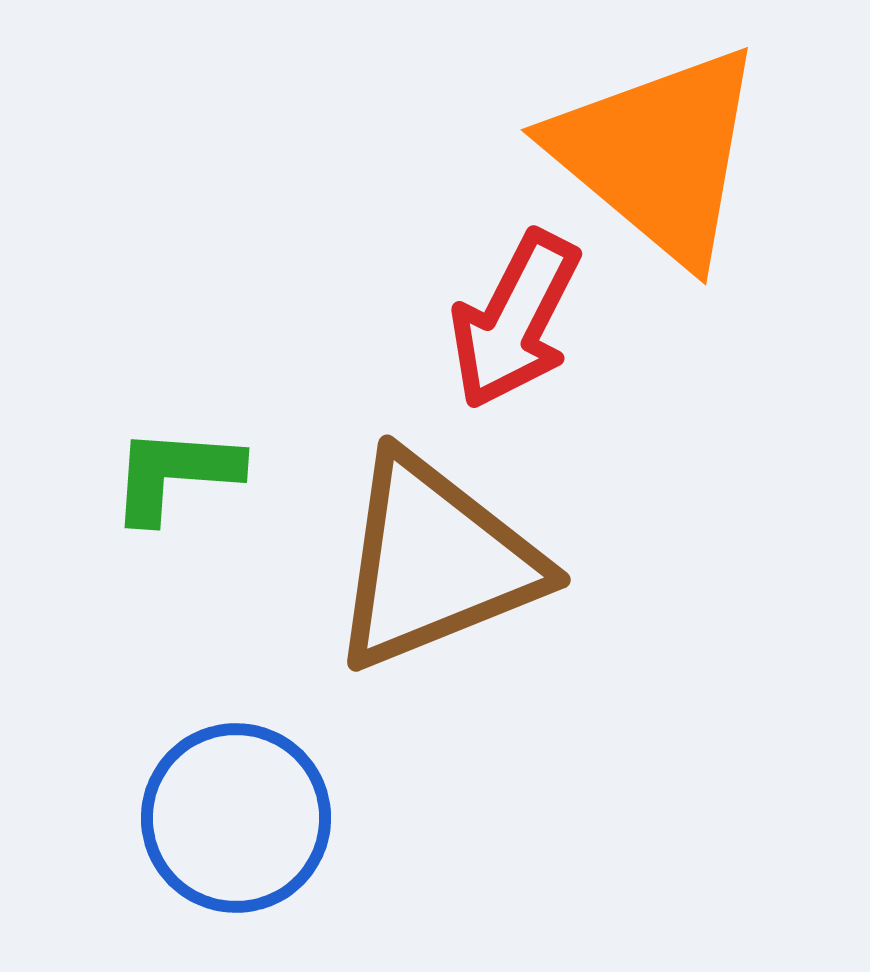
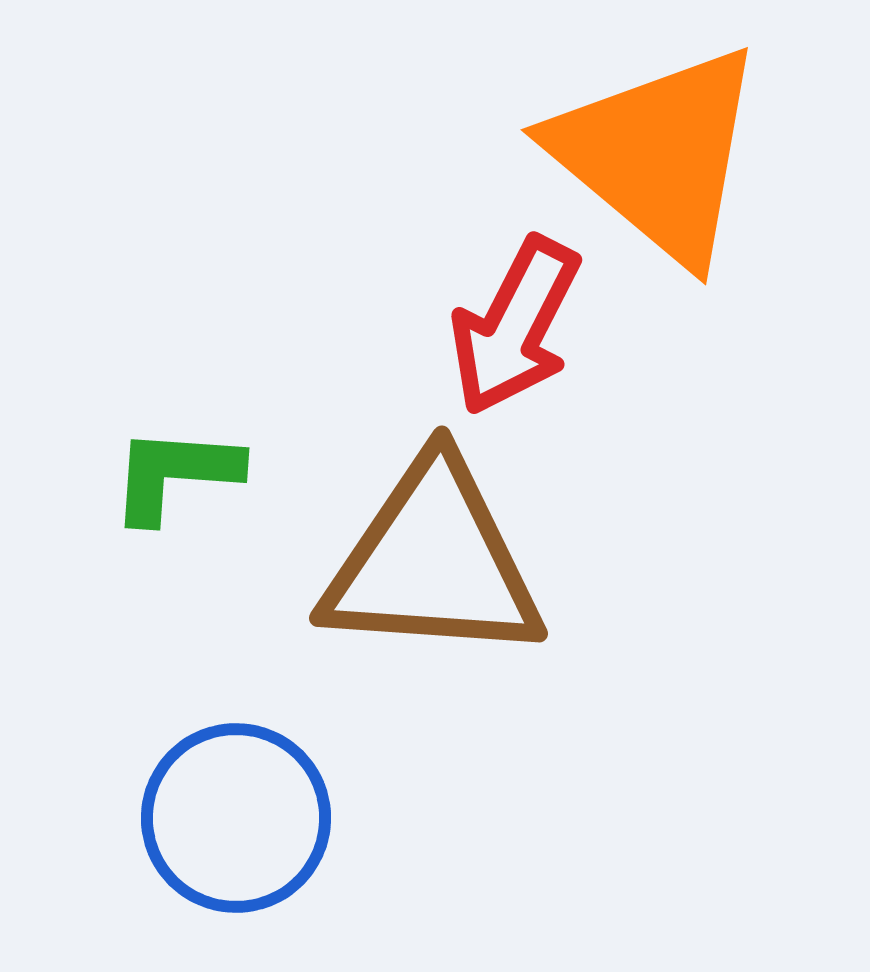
red arrow: moved 6 px down
brown triangle: moved 2 px left; rotated 26 degrees clockwise
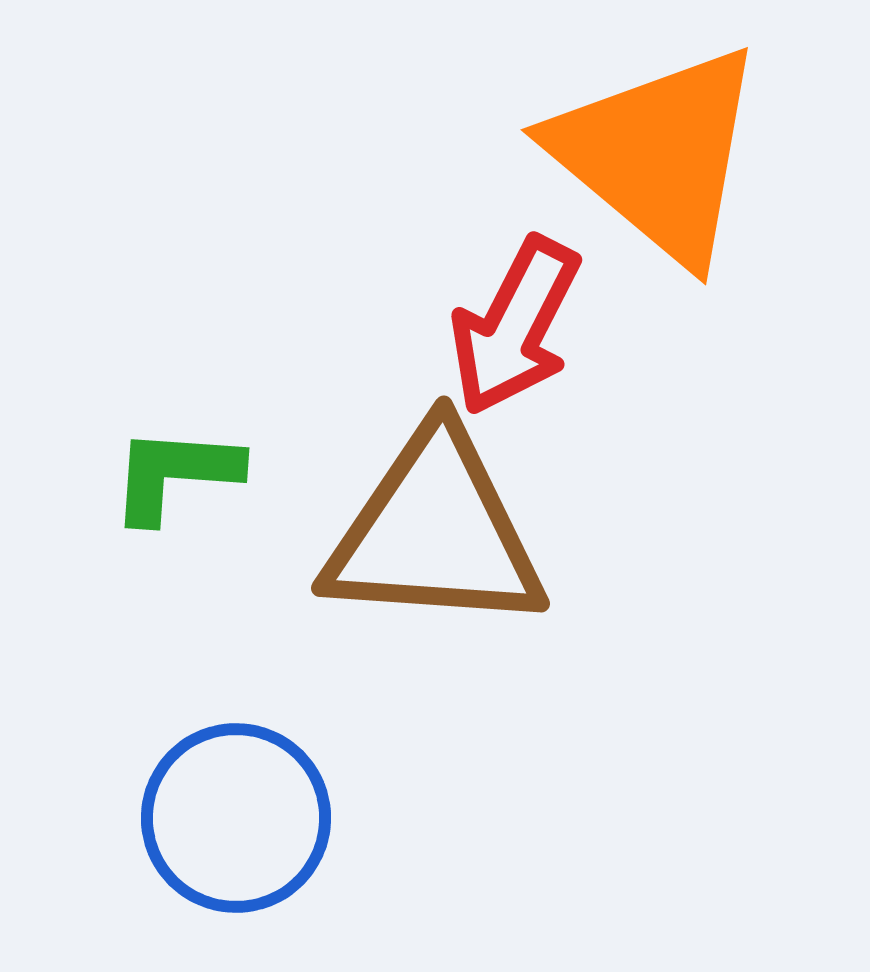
brown triangle: moved 2 px right, 30 px up
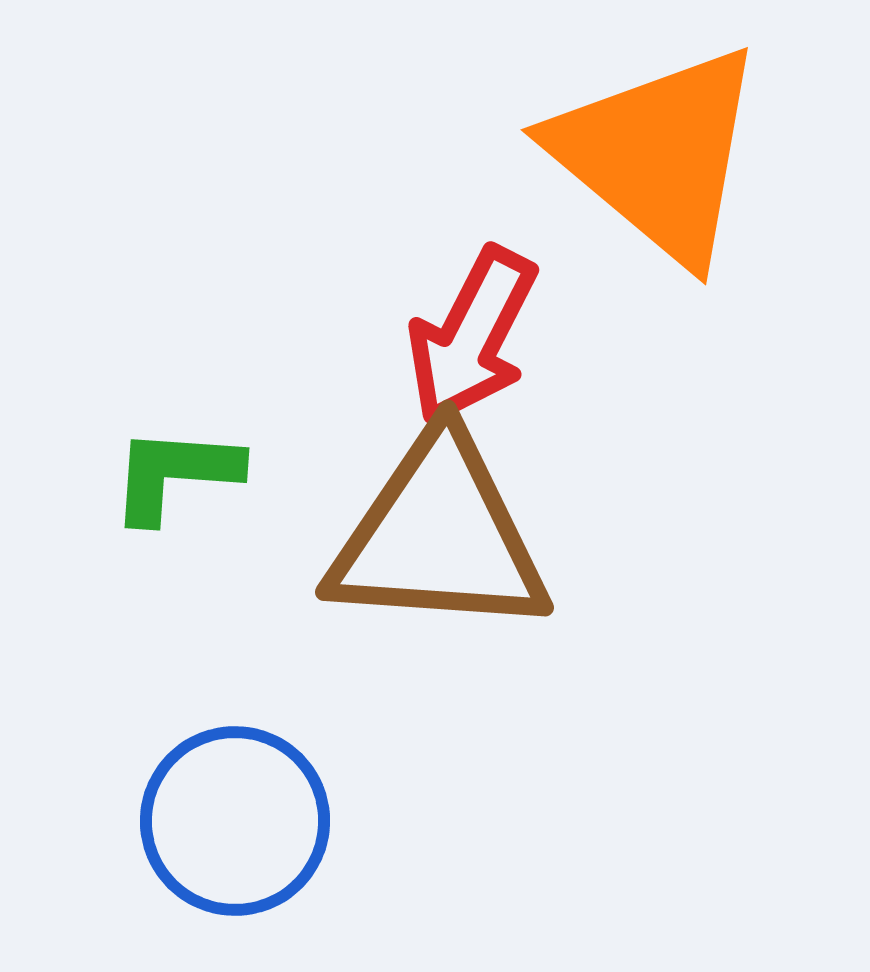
red arrow: moved 43 px left, 10 px down
brown triangle: moved 4 px right, 4 px down
blue circle: moved 1 px left, 3 px down
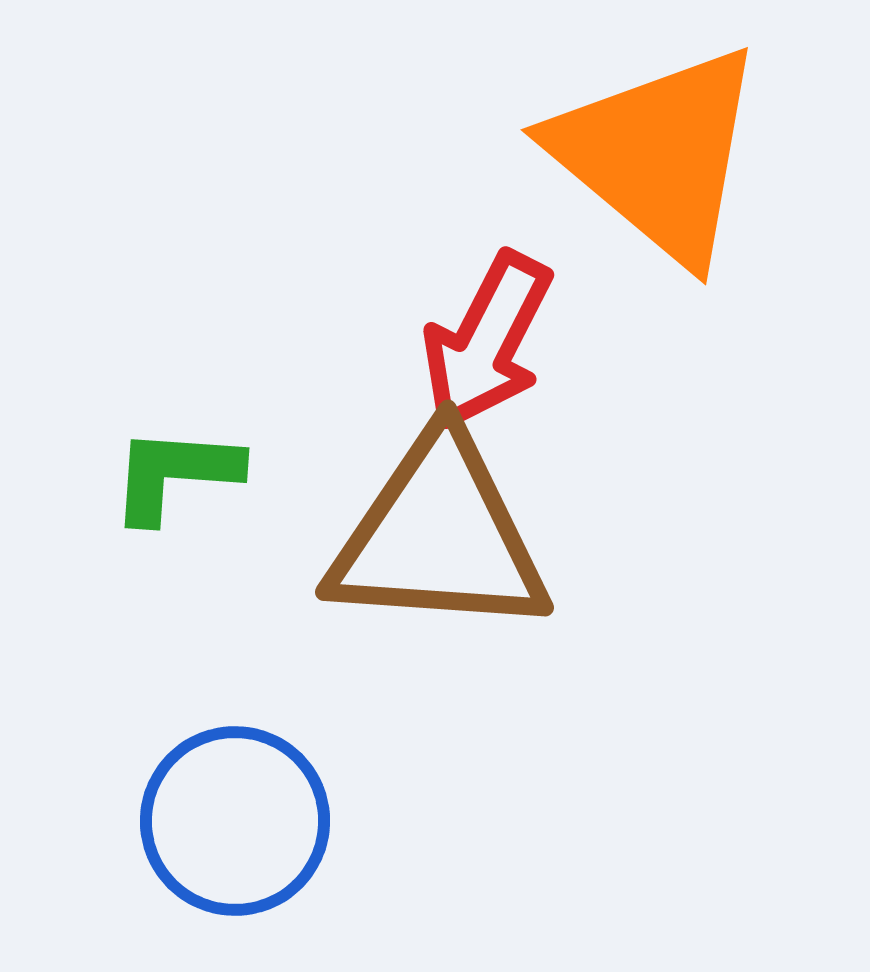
red arrow: moved 15 px right, 5 px down
